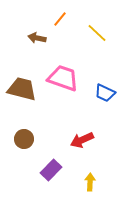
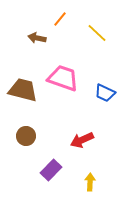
brown trapezoid: moved 1 px right, 1 px down
brown circle: moved 2 px right, 3 px up
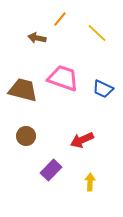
blue trapezoid: moved 2 px left, 4 px up
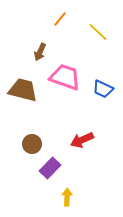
yellow line: moved 1 px right, 1 px up
brown arrow: moved 3 px right, 14 px down; rotated 78 degrees counterclockwise
pink trapezoid: moved 2 px right, 1 px up
brown circle: moved 6 px right, 8 px down
purple rectangle: moved 1 px left, 2 px up
yellow arrow: moved 23 px left, 15 px down
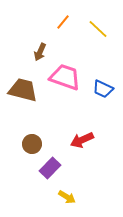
orange line: moved 3 px right, 3 px down
yellow line: moved 3 px up
yellow arrow: rotated 120 degrees clockwise
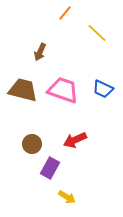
orange line: moved 2 px right, 9 px up
yellow line: moved 1 px left, 4 px down
pink trapezoid: moved 2 px left, 13 px down
red arrow: moved 7 px left
purple rectangle: rotated 15 degrees counterclockwise
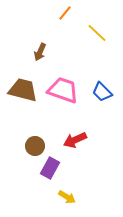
blue trapezoid: moved 1 px left, 3 px down; rotated 20 degrees clockwise
brown circle: moved 3 px right, 2 px down
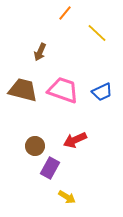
blue trapezoid: rotated 70 degrees counterclockwise
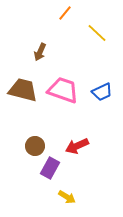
red arrow: moved 2 px right, 6 px down
